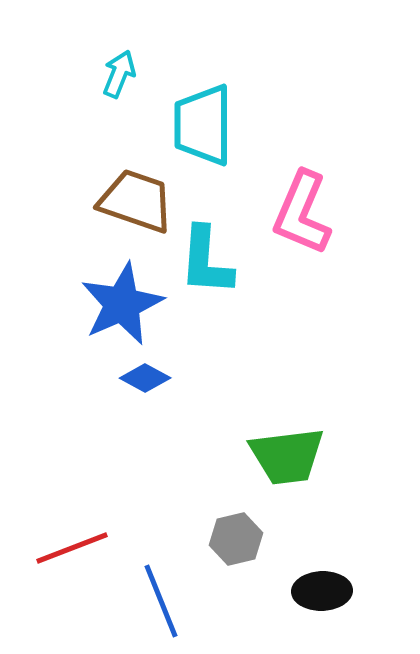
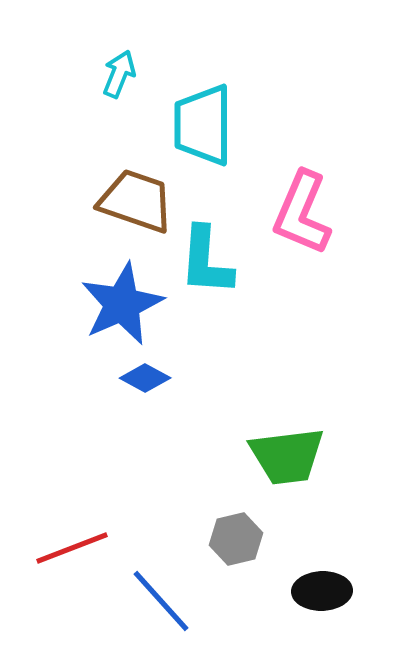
blue line: rotated 20 degrees counterclockwise
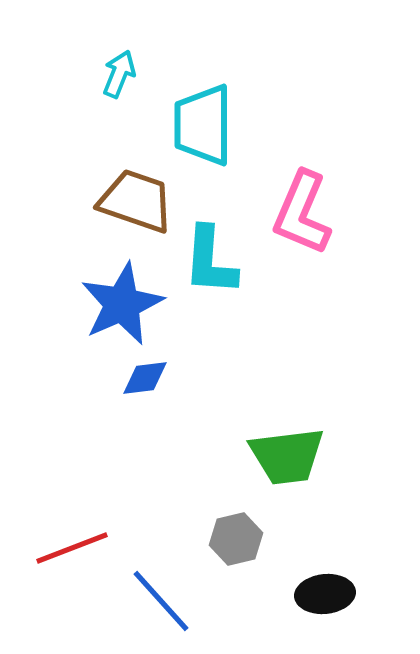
cyan L-shape: moved 4 px right
blue diamond: rotated 36 degrees counterclockwise
black ellipse: moved 3 px right, 3 px down; rotated 4 degrees counterclockwise
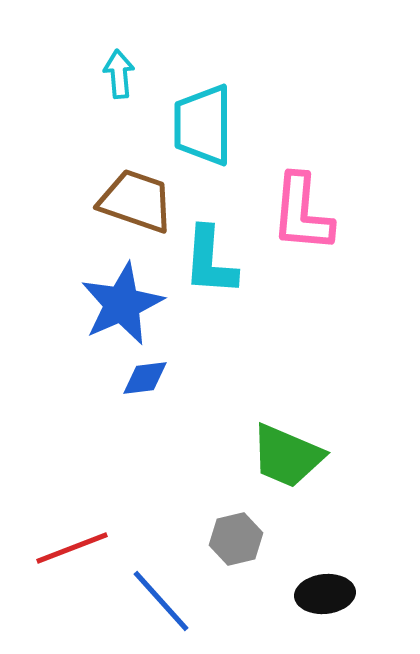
cyan arrow: rotated 27 degrees counterclockwise
pink L-shape: rotated 18 degrees counterclockwise
green trapezoid: rotated 30 degrees clockwise
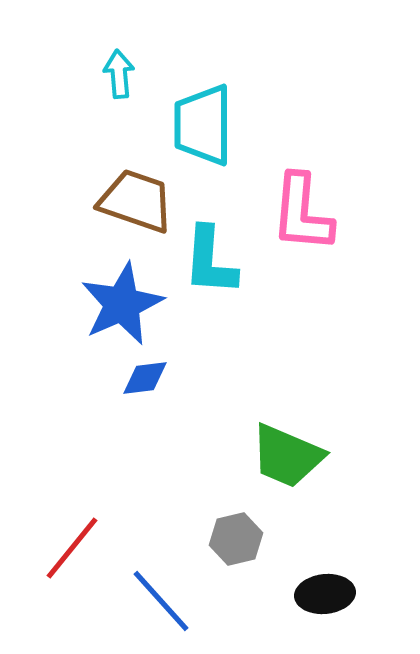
red line: rotated 30 degrees counterclockwise
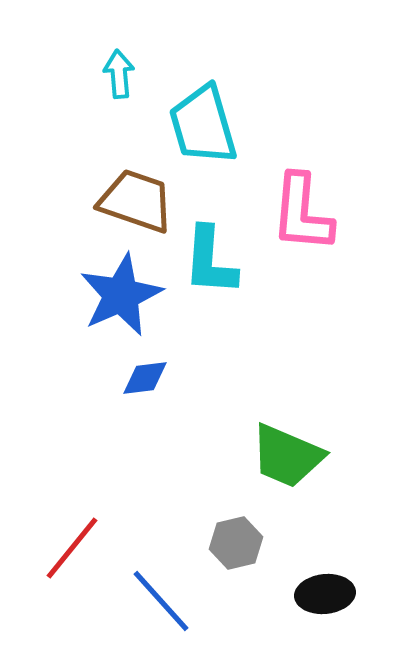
cyan trapezoid: rotated 16 degrees counterclockwise
blue star: moved 1 px left, 9 px up
gray hexagon: moved 4 px down
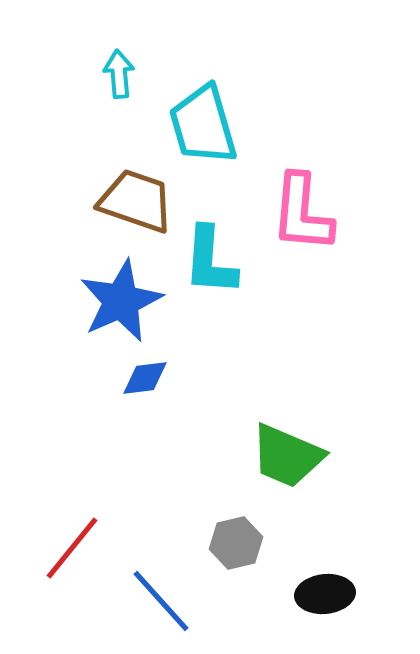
blue star: moved 6 px down
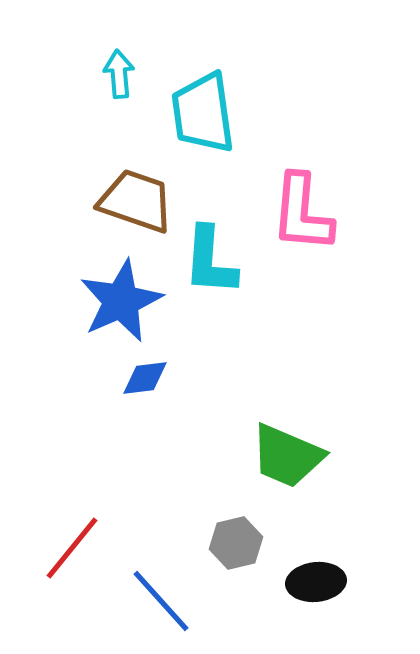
cyan trapezoid: moved 12 px up; rotated 8 degrees clockwise
black ellipse: moved 9 px left, 12 px up
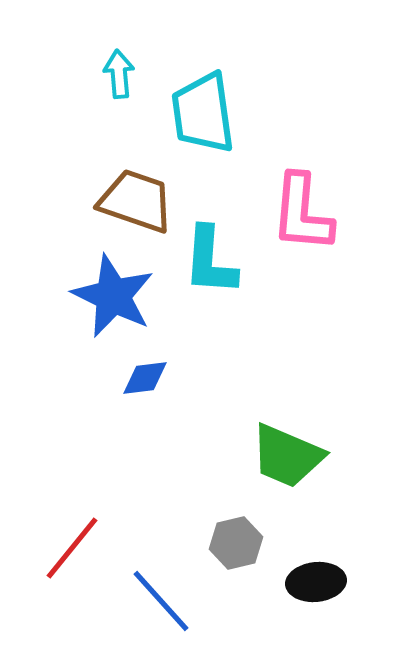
blue star: moved 8 px left, 5 px up; rotated 22 degrees counterclockwise
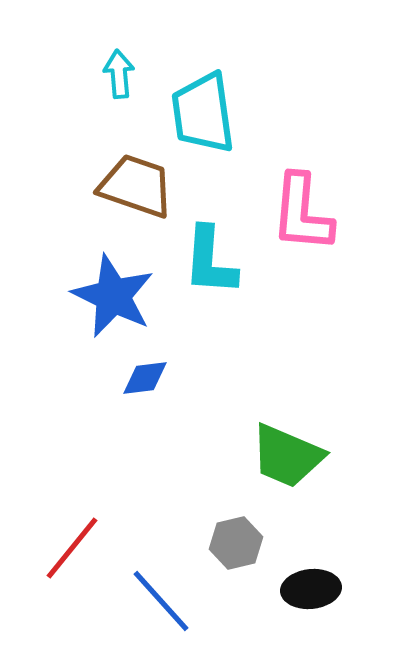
brown trapezoid: moved 15 px up
black ellipse: moved 5 px left, 7 px down
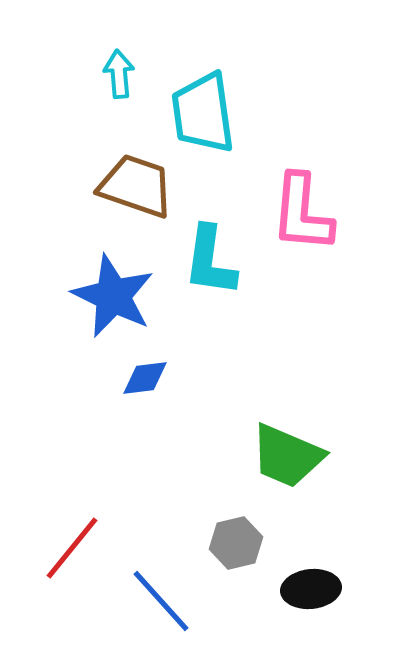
cyan L-shape: rotated 4 degrees clockwise
